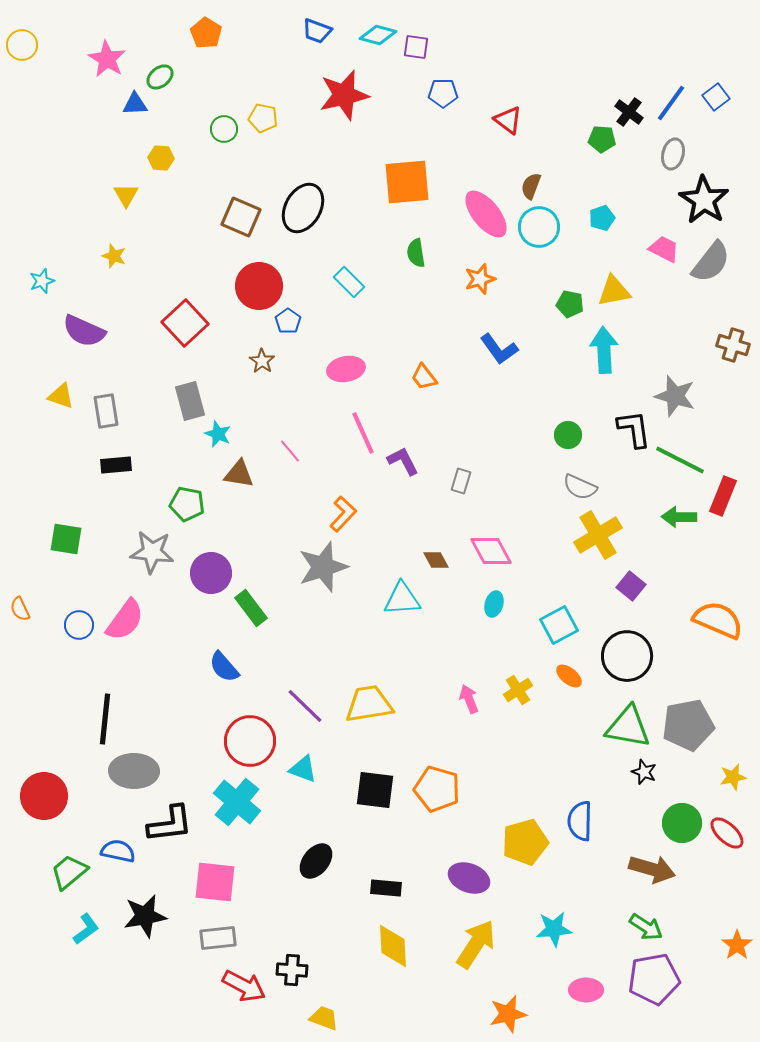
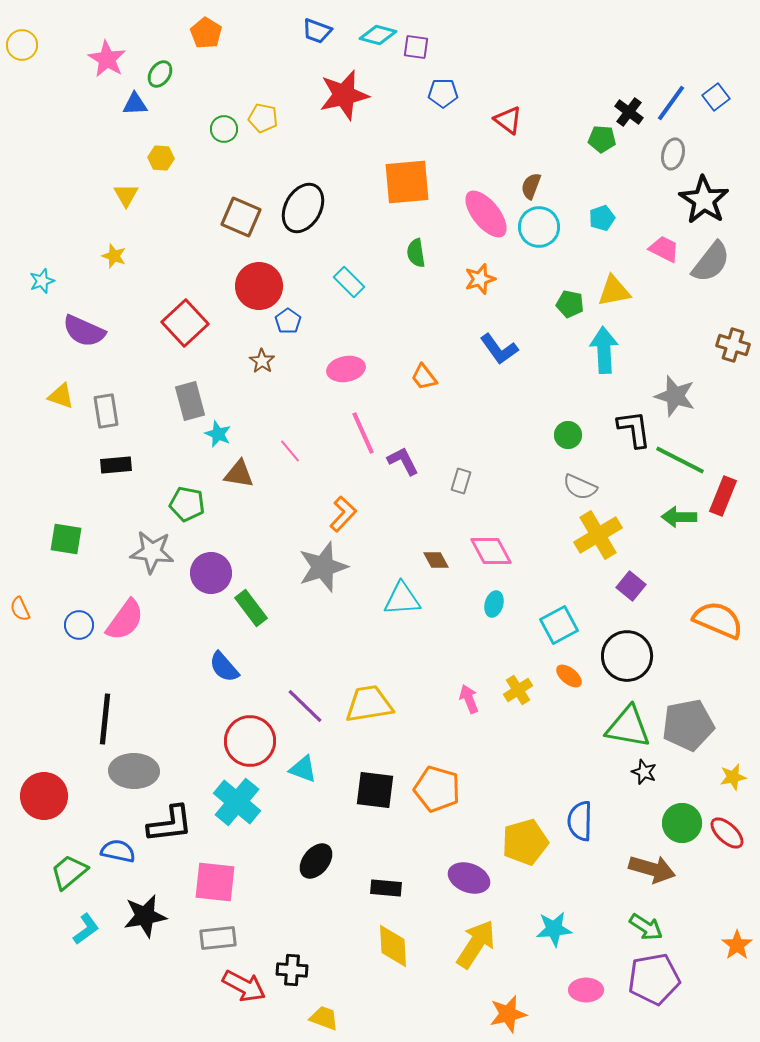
green ellipse at (160, 77): moved 3 px up; rotated 16 degrees counterclockwise
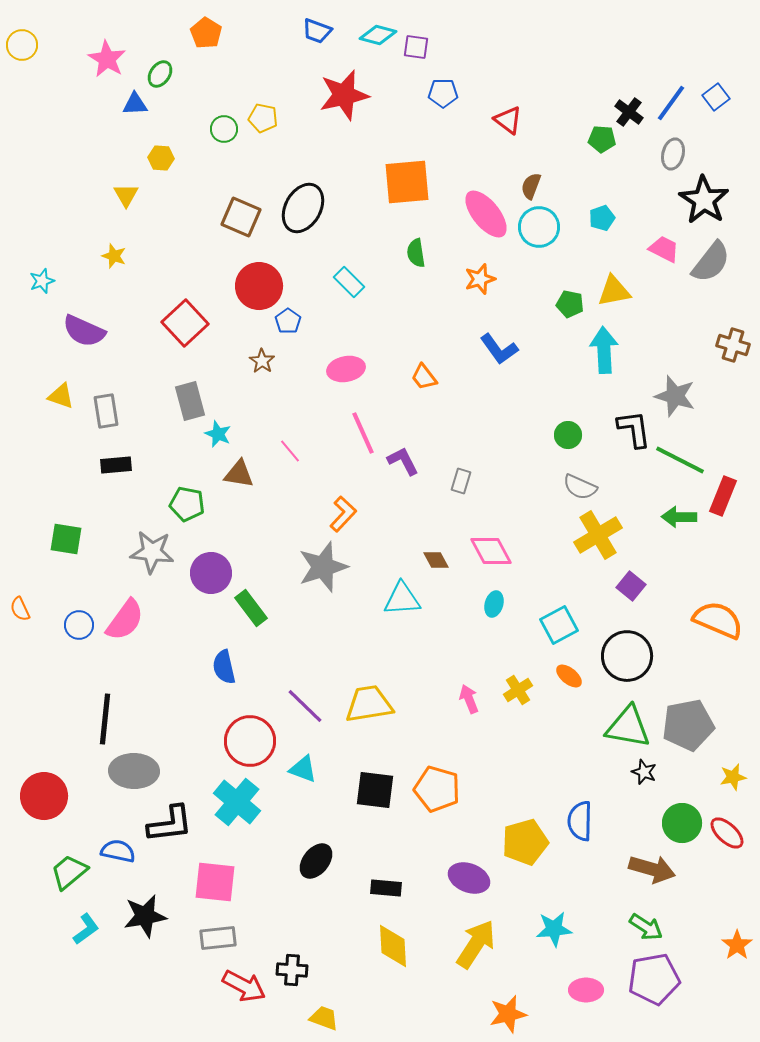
blue semicircle at (224, 667): rotated 28 degrees clockwise
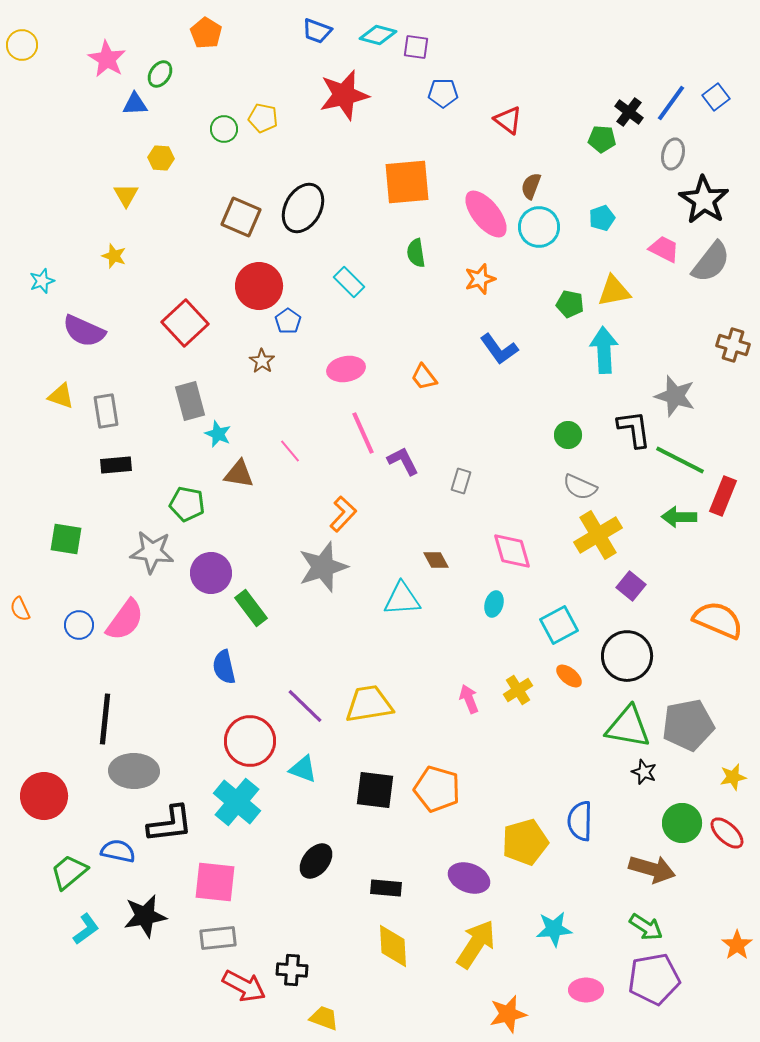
pink diamond at (491, 551): moved 21 px right; rotated 12 degrees clockwise
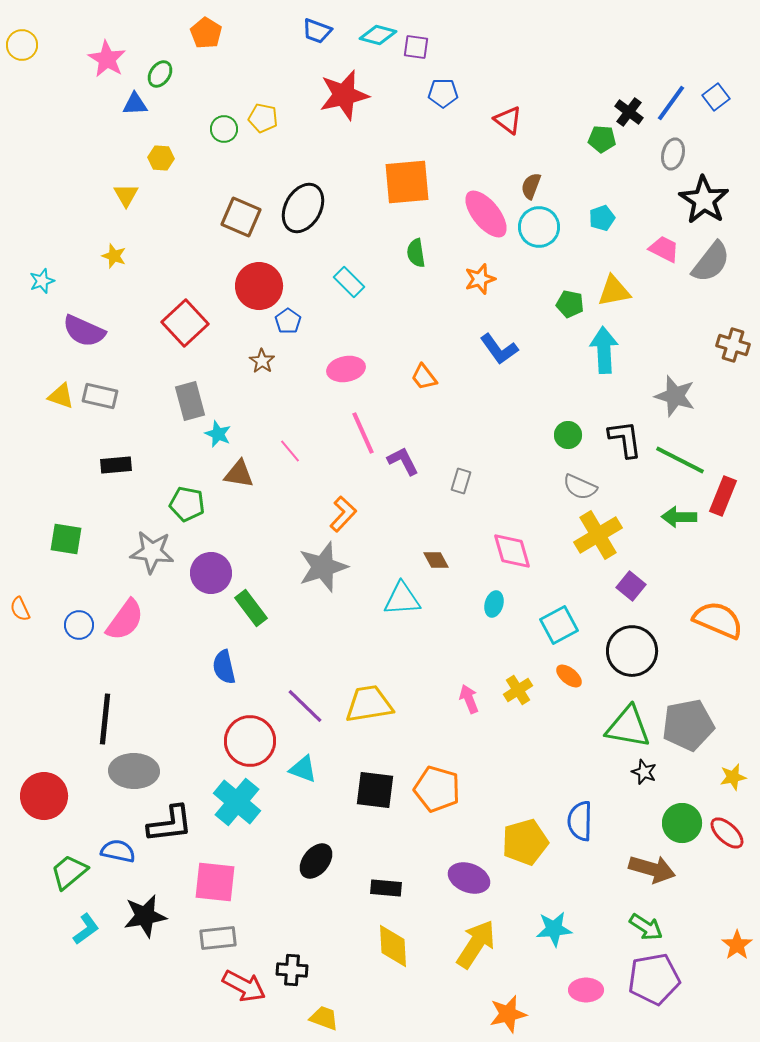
gray rectangle at (106, 411): moved 6 px left, 15 px up; rotated 68 degrees counterclockwise
black L-shape at (634, 429): moved 9 px left, 10 px down
black circle at (627, 656): moved 5 px right, 5 px up
